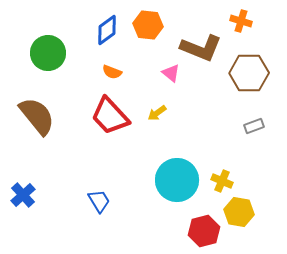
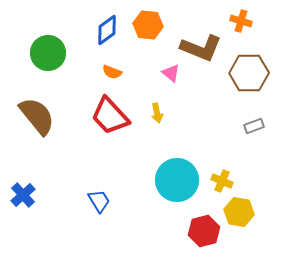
yellow arrow: rotated 66 degrees counterclockwise
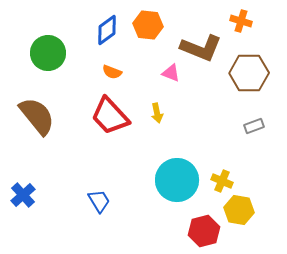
pink triangle: rotated 18 degrees counterclockwise
yellow hexagon: moved 2 px up
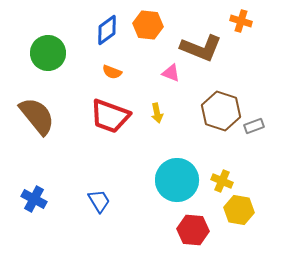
brown hexagon: moved 28 px left, 38 px down; rotated 18 degrees clockwise
red trapezoid: rotated 27 degrees counterclockwise
blue cross: moved 11 px right, 4 px down; rotated 20 degrees counterclockwise
red hexagon: moved 11 px left, 1 px up; rotated 20 degrees clockwise
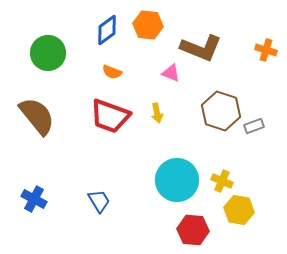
orange cross: moved 25 px right, 29 px down
